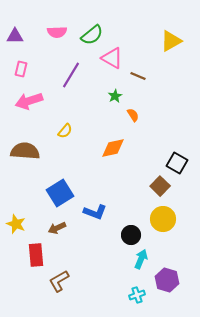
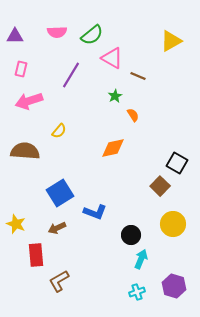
yellow semicircle: moved 6 px left
yellow circle: moved 10 px right, 5 px down
purple hexagon: moved 7 px right, 6 px down
cyan cross: moved 3 px up
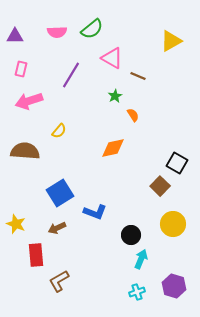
green semicircle: moved 6 px up
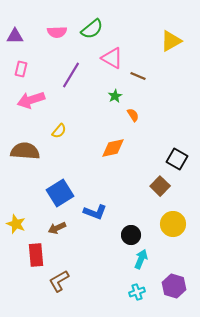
pink arrow: moved 2 px right, 1 px up
black square: moved 4 px up
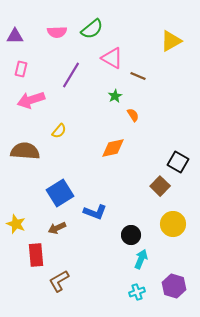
black square: moved 1 px right, 3 px down
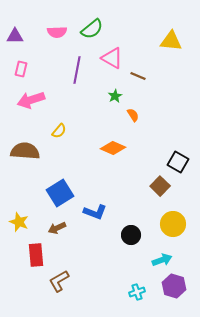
yellow triangle: rotated 35 degrees clockwise
purple line: moved 6 px right, 5 px up; rotated 20 degrees counterclockwise
orange diamond: rotated 35 degrees clockwise
yellow star: moved 3 px right, 2 px up
cyan arrow: moved 21 px right, 1 px down; rotated 48 degrees clockwise
